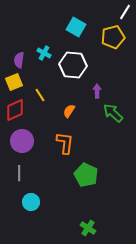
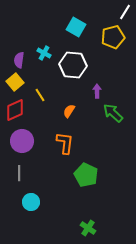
yellow square: moved 1 px right; rotated 18 degrees counterclockwise
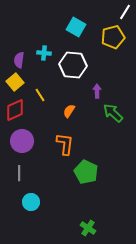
cyan cross: rotated 24 degrees counterclockwise
orange L-shape: moved 1 px down
green pentagon: moved 3 px up
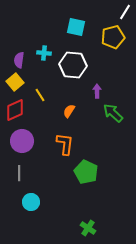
cyan square: rotated 18 degrees counterclockwise
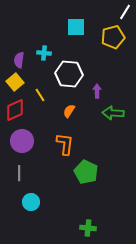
cyan square: rotated 12 degrees counterclockwise
white hexagon: moved 4 px left, 9 px down
green arrow: rotated 40 degrees counterclockwise
green cross: rotated 28 degrees counterclockwise
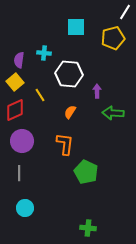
yellow pentagon: moved 1 px down
orange semicircle: moved 1 px right, 1 px down
cyan circle: moved 6 px left, 6 px down
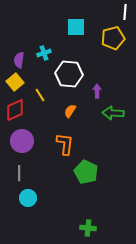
white line: rotated 28 degrees counterclockwise
cyan cross: rotated 24 degrees counterclockwise
orange semicircle: moved 1 px up
cyan circle: moved 3 px right, 10 px up
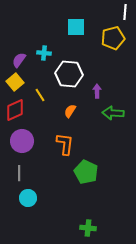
cyan cross: rotated 24 degrees clockwise
purple semicircle: rotated 28 degrees clockwise
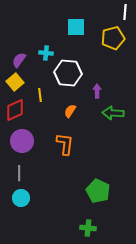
cyan cross: moved 2 px right
white hexagon: moved 1 px left, 1 px up
yellow line: rotated 24 degrees clockwise
green pentagon: moved 12 px right, 19 px down
cyan circle: moved 7 px left
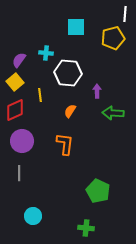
white line: moved 2 px down
cyan circle: moved 12 px right, 18 px down
green cross: moved 2 px left
